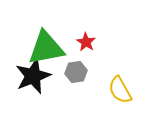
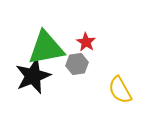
gray hexagon: moved 1 px right, 8 px up
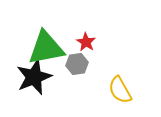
black star: moved 1 px right, 1 px down
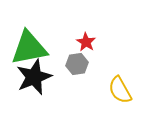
green triangle: moved 17 px left
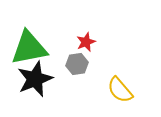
red star: rotated 18 degrees clockwise
black star: moved 1 px right, 2 px down
yellow semicircle: rotated 12 degrees counterclockwise
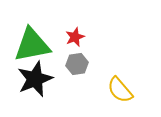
red star: moved 11 px left, 5 px up
green triangle: moved 3 px right, 3 px up
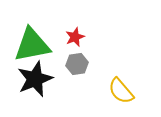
yellow semicircle: moved 1 px right, 1 px down
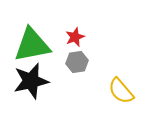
gray hexagon: moved 2 px up
black star: moved 4 px left, 2 px down; rotated 9 degrees clockwise
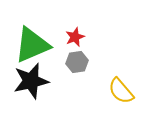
green triangle: rotated 12 degrees counterclockwise
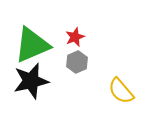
gray hexagon: rotated 15 degrees counterclockwise
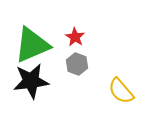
red star: rotated 18 degrees counterclockwise
gray hexagon: moved 2 px down; rotated 15 degrees counterclockwise
black star: rotated 6 degrees clockwise
